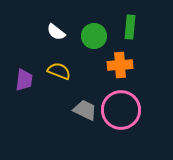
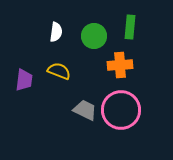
white semicircle: rotated 120 degrees counterclockwise
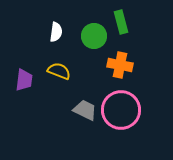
green rectangle: moved 9 px left, 5 px up; rotated 20 degrees counterclockwise
orange cross: rotated 15 degrees clockwise
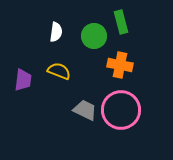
purple trapezoid: moved 1 px left
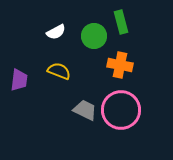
white semicircle: rotated 54 degrees clockwise
purple trapezoid: moved 4 px left
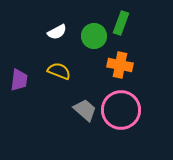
green rectangle: moved 1 px down; rotated 35 degrees clockwise
white semicircle: moved 1 px right
gray trapezoid: rotated 15 degrees clockwise
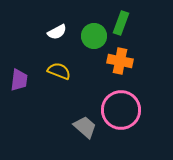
orange cross: moved 4 px up
gray trapezoid: moved 17 px down
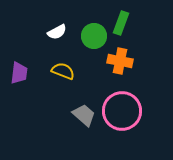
yellow semicircle: moved 4 px right
purple trapezoid: moved 7 px up
pink circle: moved 1 px right, 1 px down
gray trapezoid: moved 1 px left, 12 px up
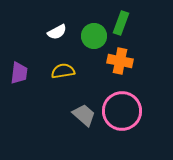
yellow semicircle: rotated 30 degrees counterclockwise
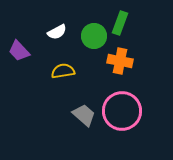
green rectangle: moved 1 px left
purple trapezoid: moved 22 px up; rotated 130 degrees clockwise
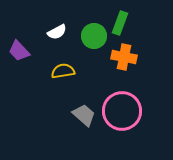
orange cross: moved 4 px right, 4 px up
